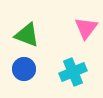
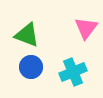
blue circle: moved 7 px right, 2 px up
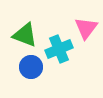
green triangle: moved 2 px left
cyan cross: moved 14 px left, 23 px up
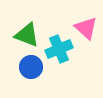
pink triangle: rotated 25 degrees counterclockwise
green triangle: moved 2 px right
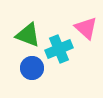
green triangle: moved 1 px right
blue circle: moved 1 px right, 1 px down
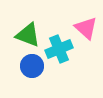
blue circle: moved 2 px up
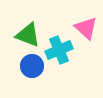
cyan cross: moved 1 px down
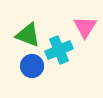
pink triangle: moved 1 px left, 1 px up; rotated 20 degrees clockwise
